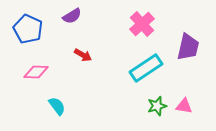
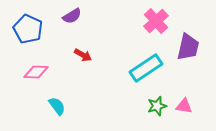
pink cross: moved 14 px right, 3 px up
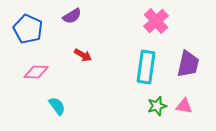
purple trapezoid: moved 17 px down
cyan rectangle: moved 1 px up; rotated 48 degrees counterclockwise
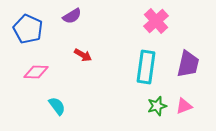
pink triangle: rotated 30 degrees counterclockwise
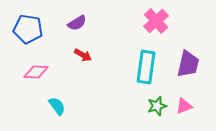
purple semicircle: moved 5 px right, 7 px down
blue pentagon: rotated 16 degrees counterclockwise
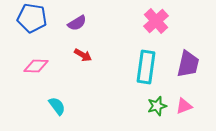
blue pentagon: moved 4 px right, 11 px up
pink diamond: moved 6 px up
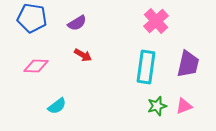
cyan semicircle: rotated 90 degrees clockwise
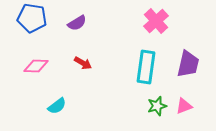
red arrow: moved 8 px down
